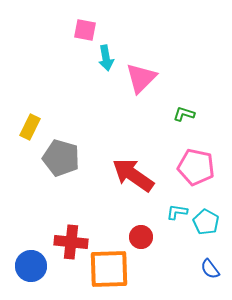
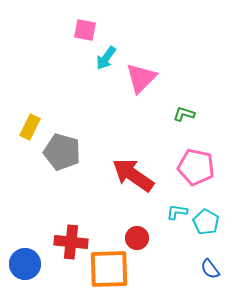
cyan arrow: rotated 45 degrees clockwise
gray pentagon: moved 1 px right, 6 px up
red circle: moved 4 px left, 1 px down
blue circle: moved 6 px left, 2 px up
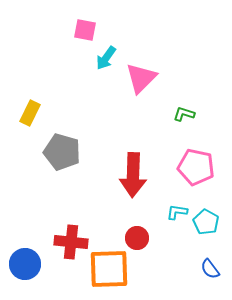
yellow rectangle: moved 14 px up
red arrow: rotated 123 degrees counterclockwise
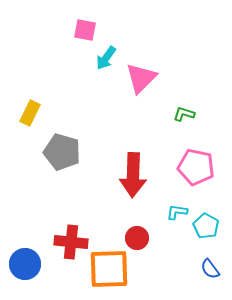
cyan pentagon: moved 4 px down
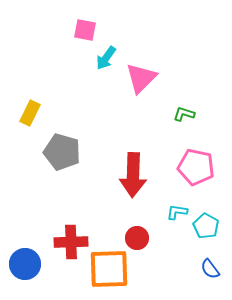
red cross: rotated 8 degrees counterclockwise
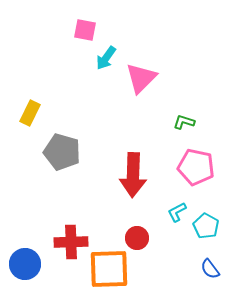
green L-shape: moved 8 px down
cyan L-shape: rotated 35 degrees counterclockwise
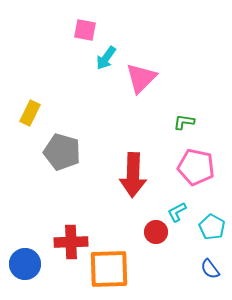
green L-shape: rotated 10 degrees counterclockwise
cyan pentagon: moved 6 px right, 1 px down
red circle: moved 19 px right, 6 px up
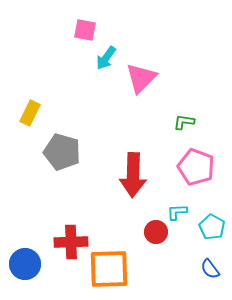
pink pentagon: rotated 9 degrees clockwise
cyan L-shape: rotated 25 degrees clockwise
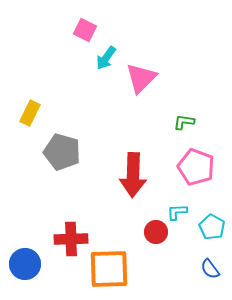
pink square: rotated 15 degrees clockwise
red cross: moved 3 px up
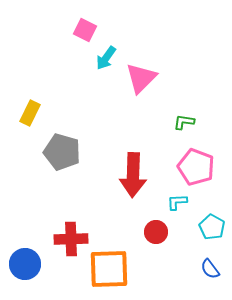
cyan L-shape: moved 10 px up
